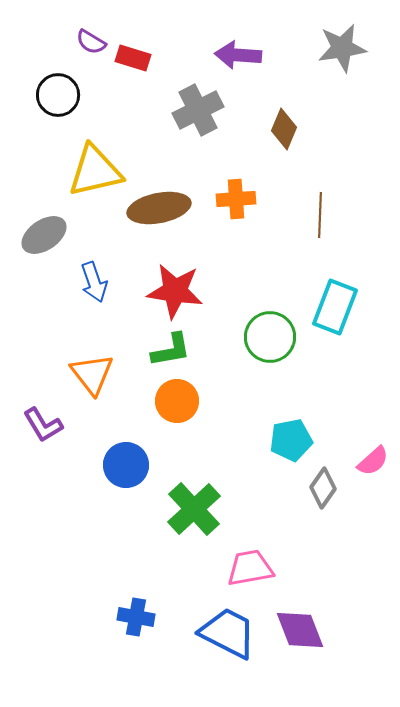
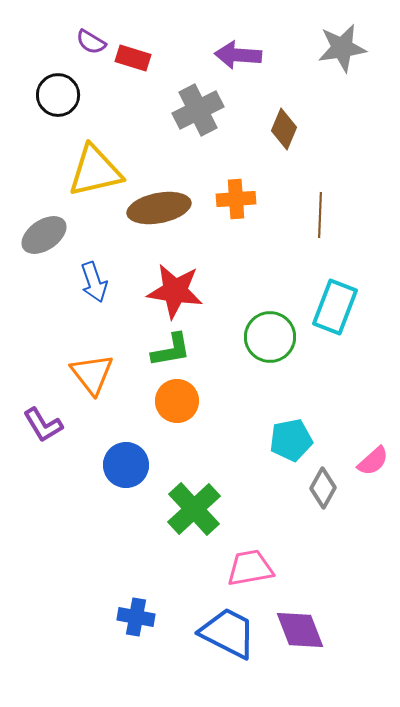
gray diamond: rotated 6 degrees counterclockwise
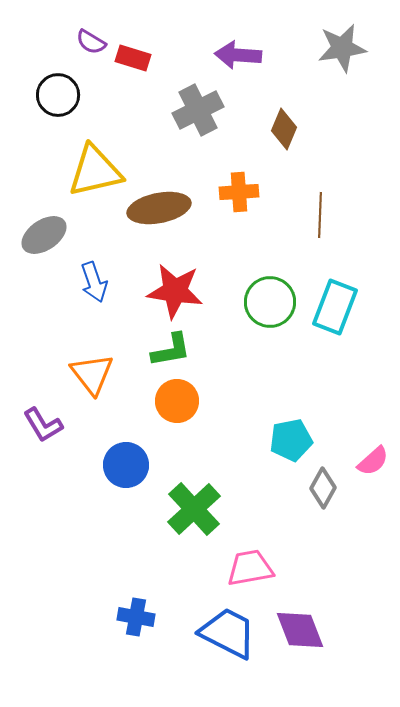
orange cross: moved 3 px right, 7 px up
green circle: moved 35 px up
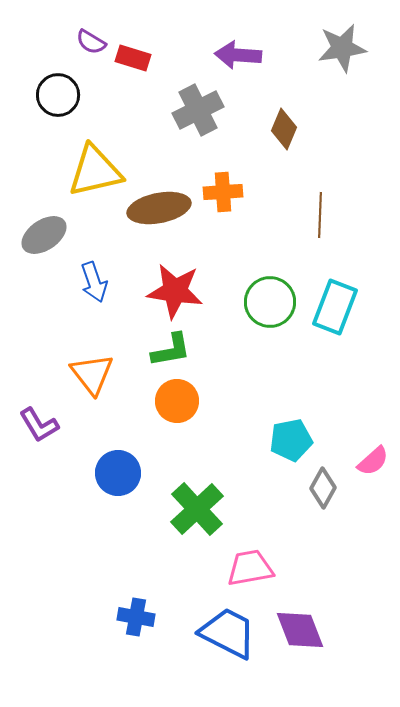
orange cross: moved 16 px left
purple L-shape: moved 4 px left
blue circle: moved 8 px left, 8 px down
green cross: moved 3 px right
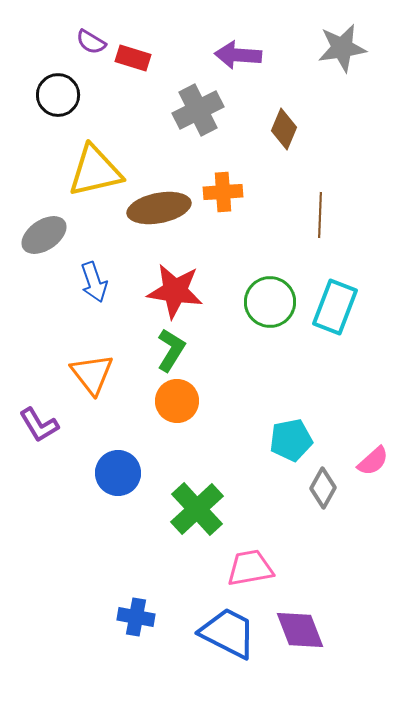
green L-shape: rotated 48 degrees counterclockwise
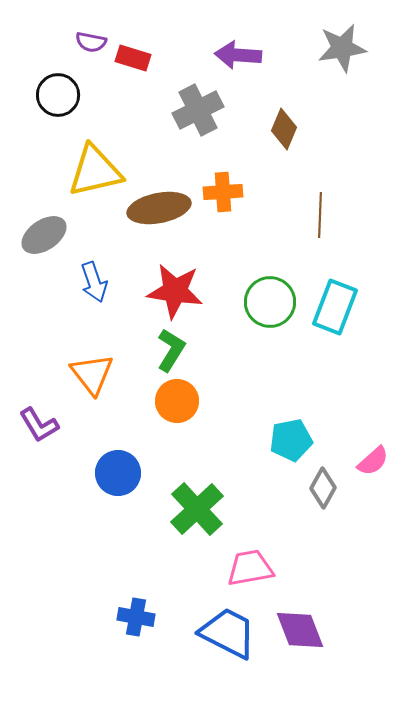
purple semicircle: rotated 20 degrees counterclockwise
